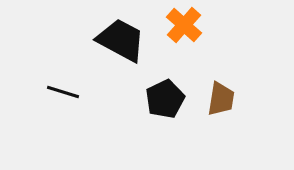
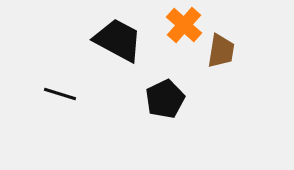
black trapezoid: moved 3 px left
black line: moved 3 px left, 2 px down
brown trapezoid: moved 48 px up
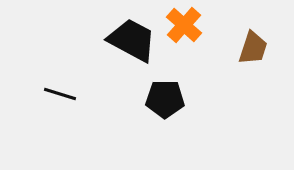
black trapezoid: moved 14 px right
brown trapezoid: moved 32 px right, 3 px up; rotated 9 degrees clockwise
black pentagon: rotated 27 degrees clockwise
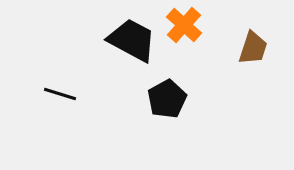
black pentagon: moved 2 px right; rotated 30 degrees counterclockwise
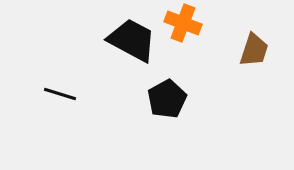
orange cross: moved 1 px left, 2 px up; rotated 21 degrees counterclockwise
brown trapezoid: moved 1 px right, 2 px down
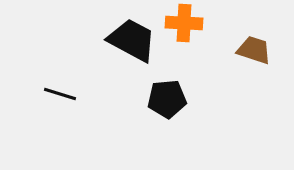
orange cross: moved 1 px right; rotated 18 degrees counterclockwise
brown trapezoid: rotated 90 degrees counterclockwise
black pentagon: rotated 24 degrees clockwise
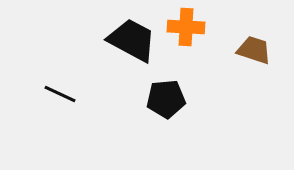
orange cross: moved 2 px right, 4 px down
black line: rotated 8 degrees clockwise
black pentagon: moved 1 px left
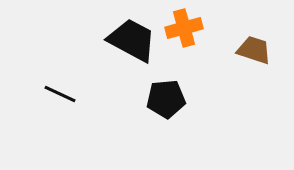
orange cross: moved 2 px left, 1 px down; rotated 18 degrees counterclockwise
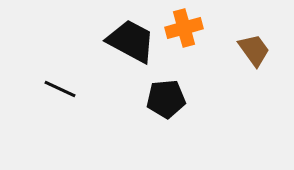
black trapezoid: moved 1 px left, 1 px down
brown trapezoid: rotated 36 degrees clockwise
black line: moved 5 px up
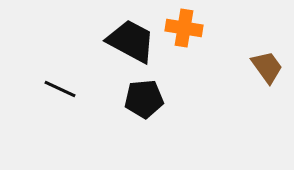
orange cross: rotated 24 degrees clockwise
brown trapezoid: moved 13 px right, 17 px down
black pentagon: moved 22 px left
